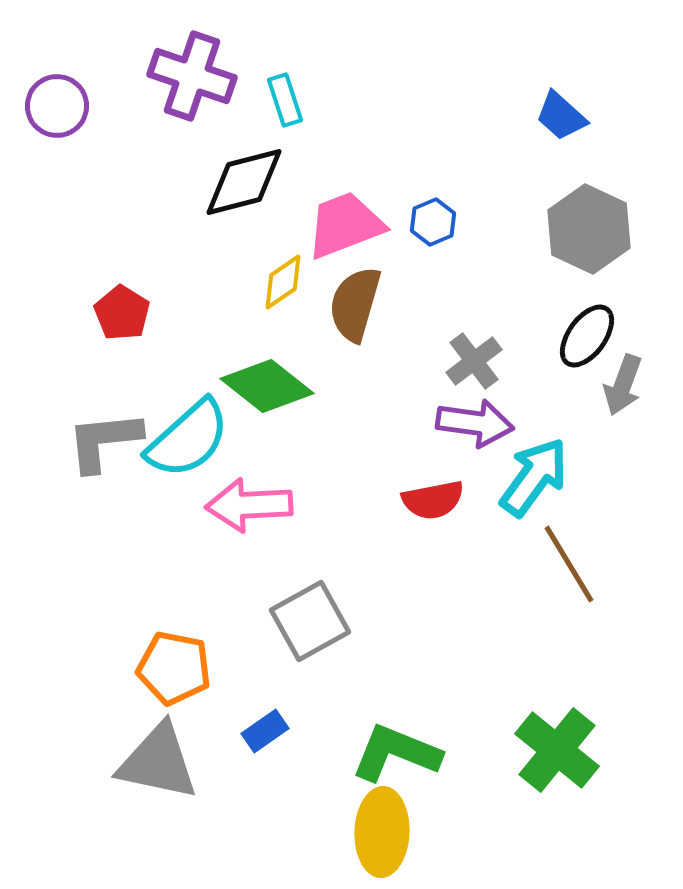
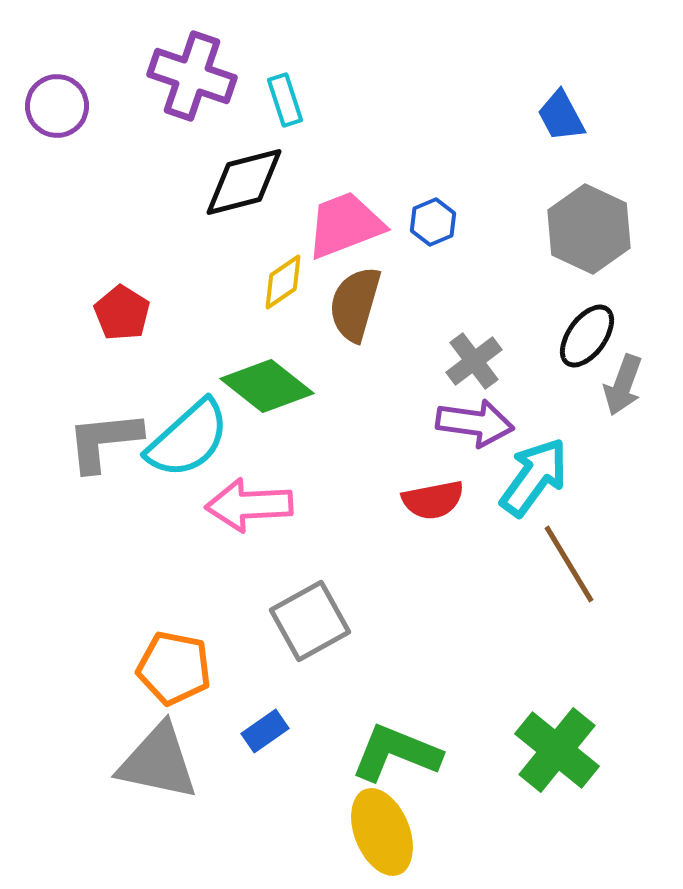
blue trapezoid: rotated 20 degrees clockwise
yellow ellipse: rotated 24 degrees counterclockwise
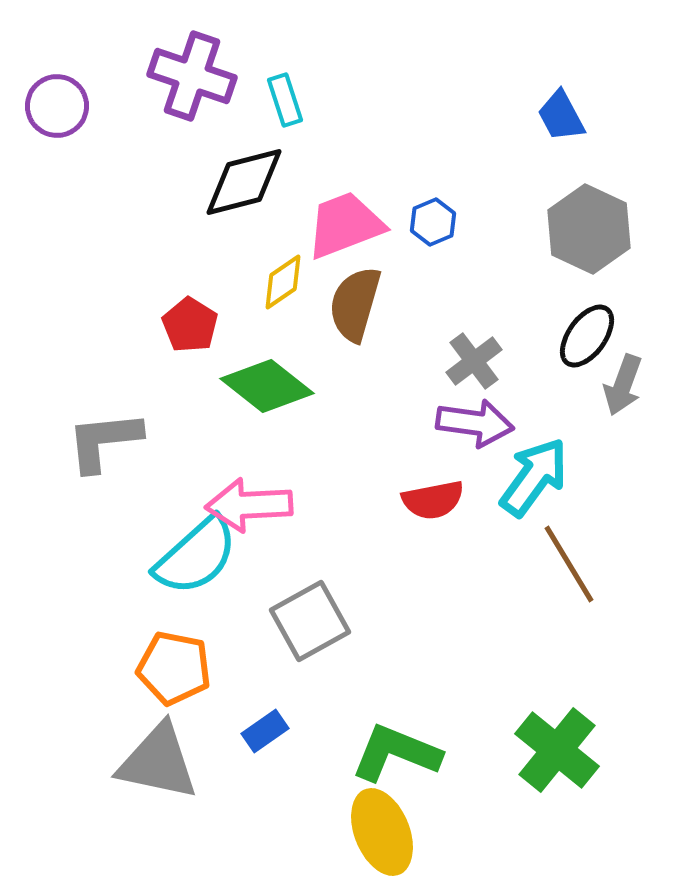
red pentagon: moved 68 px right, 12 px down
cyan semicircle: moved 8 px right, 117 px down
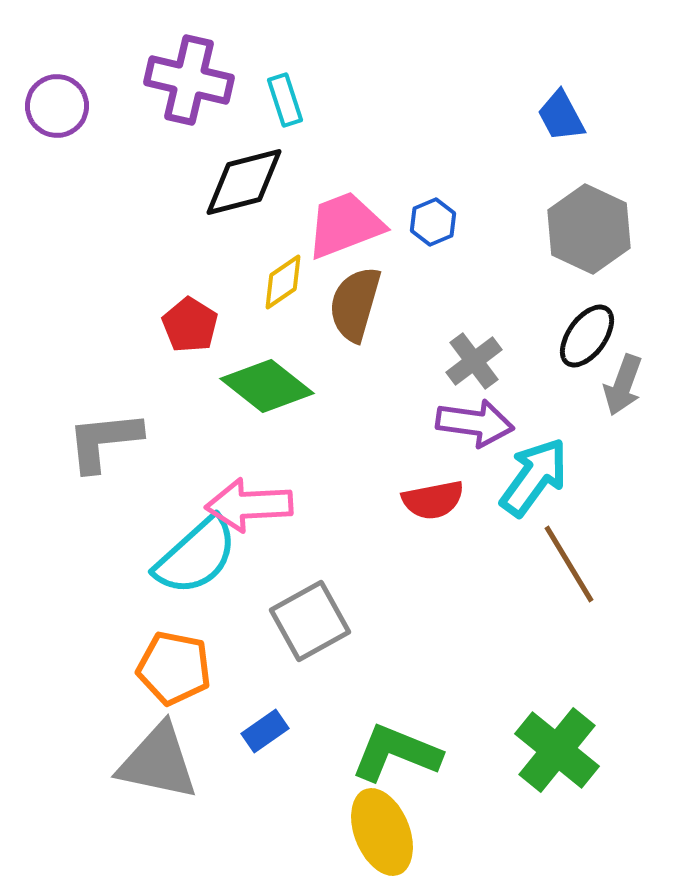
purple cross: moved 3 px left, 4 px down; rotated 6 degrees counterclockwise
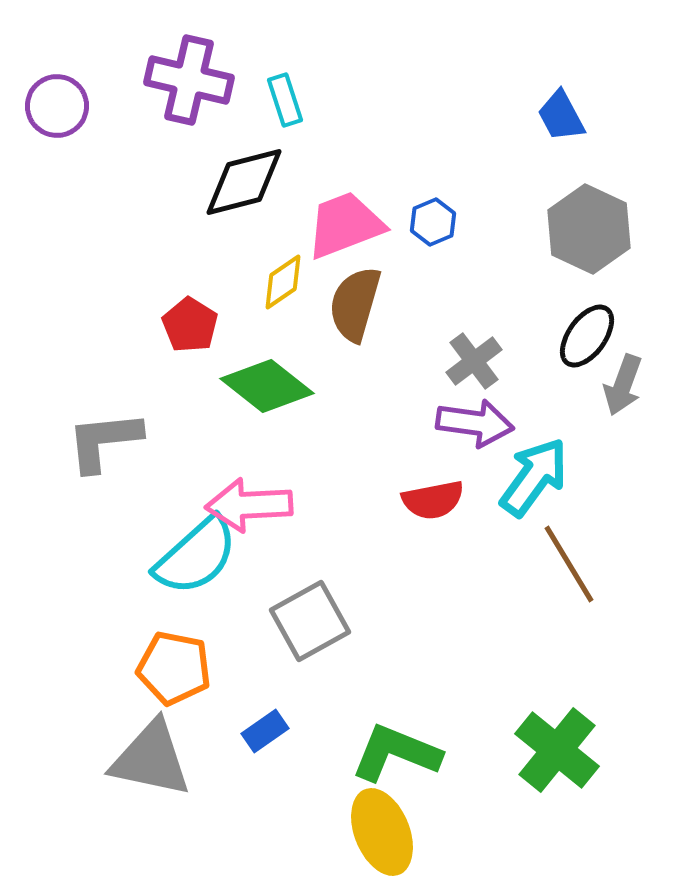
gray triangle: moved 7 px left, 3 px up
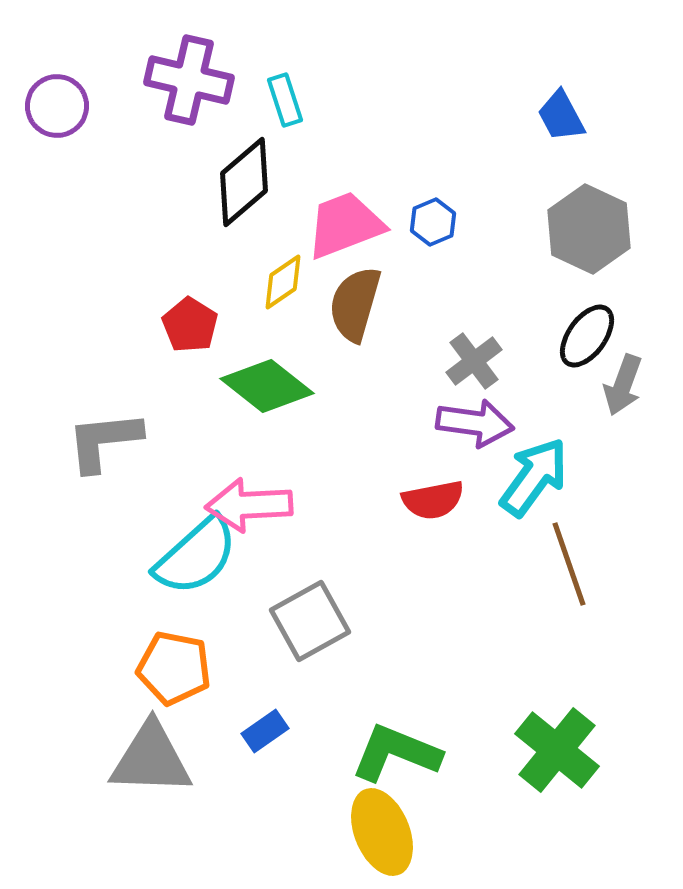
black diamond: rotated 26 degrees counterclockwise
brown line: rotated 12 degrees clockwise
gray triangle: rotated 10 degrees counterclockwise
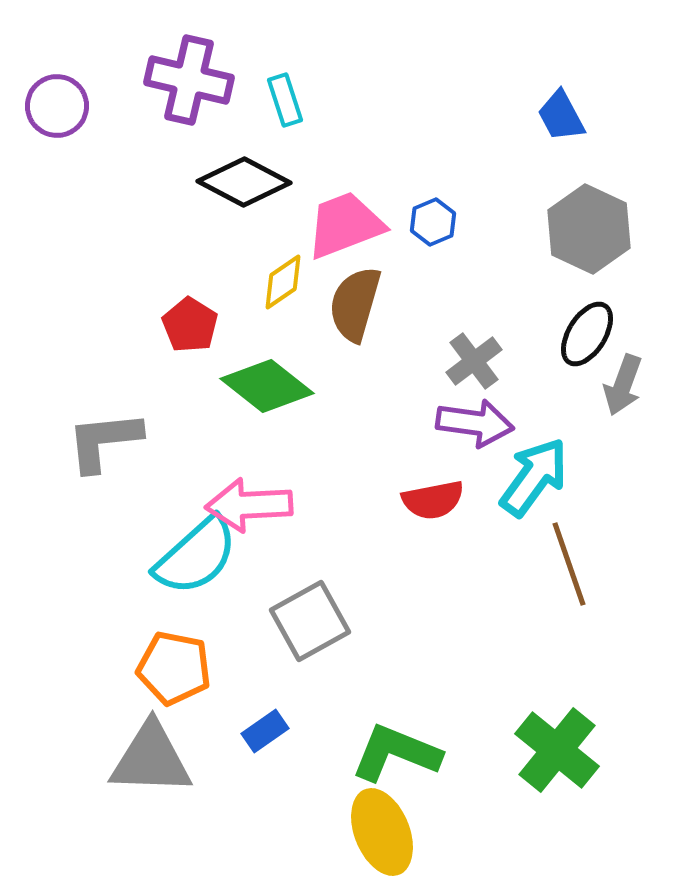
black diamond: rotated 68 degrees clockwise
black ellipse: moved 2 px up; rotated 4 degrees counterclockwise
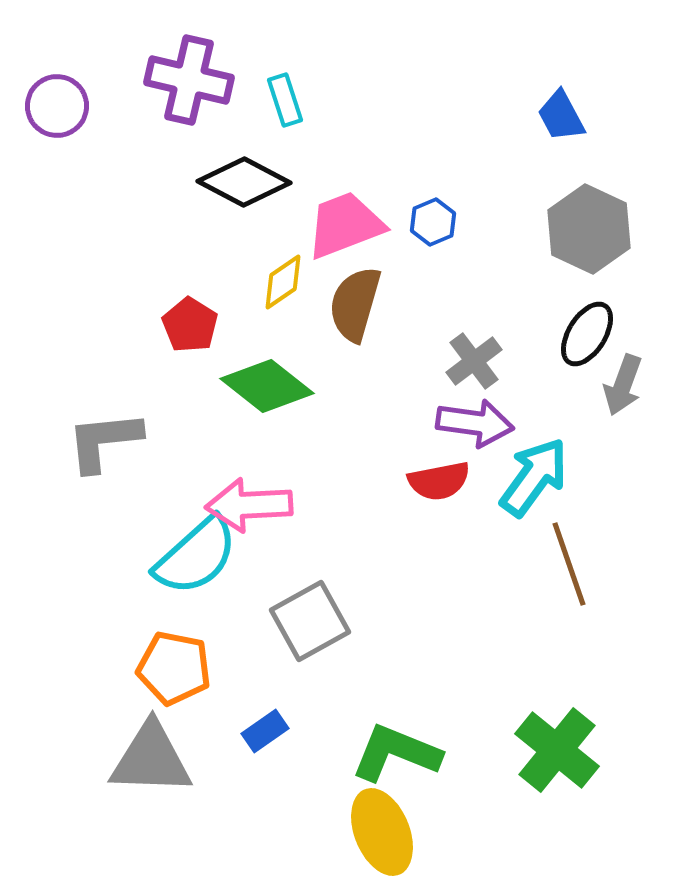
red semicircle: moved 6 px right, 19 px up
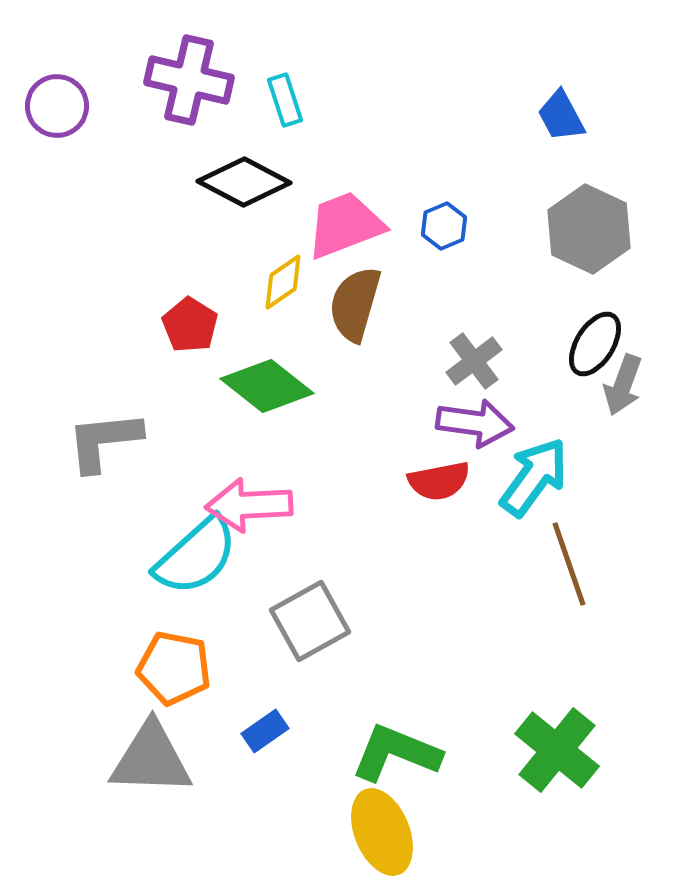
blue hexagon: moved 11 px right, 4 px down
black ellipse: moved 8 px right, 10 px down
